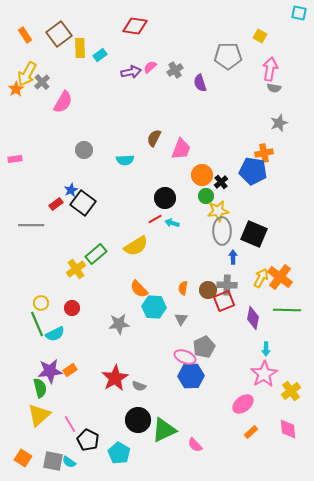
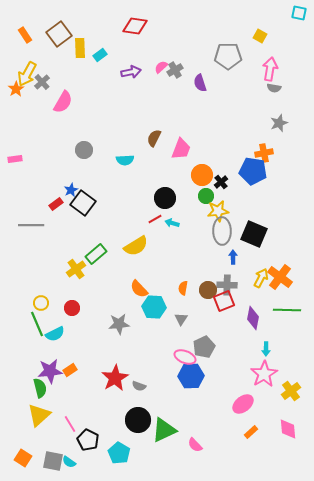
pink semicircle at (150, 67): moved 11 px right
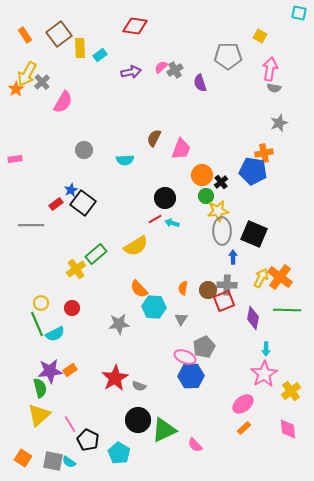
orange rectangle at (251, 432): moved 7 px left, 4 px up
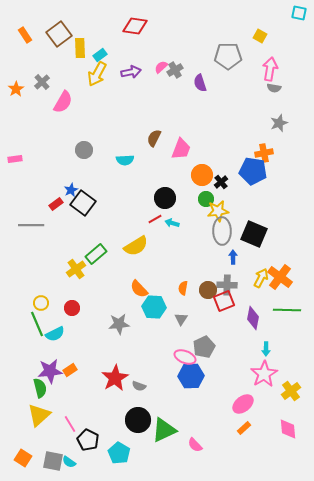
yellow arrow at (27, 74): moved 70 px right
green circle at (206, 196): moved 3 px down
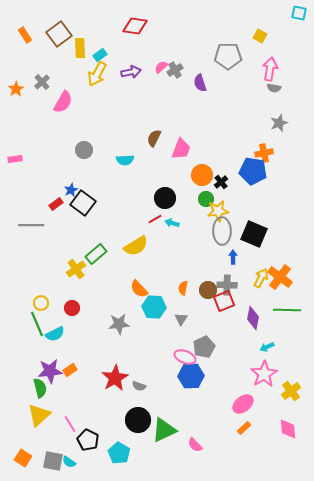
cyan arrow at (266, 349): moved 1 px right, 2 px up; rotated 64 degrees clockwise
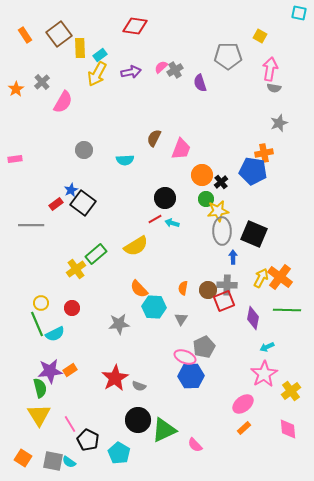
yellow triangle at (39, 415): rotated 20 degrees counterclockwise
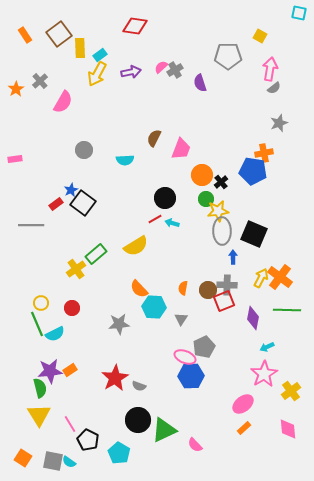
gray cross at (42, 82): moved 2 px left, 1 px up
gray semicircle at (274, 88): rotated 48 degrees counterclockwise
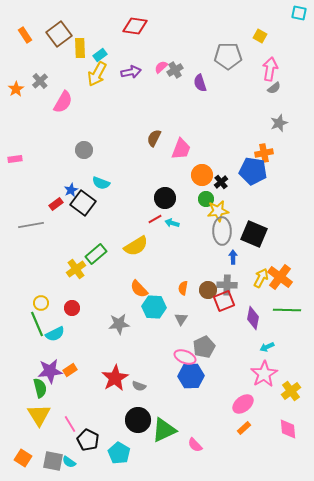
cyan semicircle at (125, 160): moved 24 px left, 23 px down; rotated 24 degrees clockwise
gray line at (31, 225): rotated 10 degrees counterclockwise
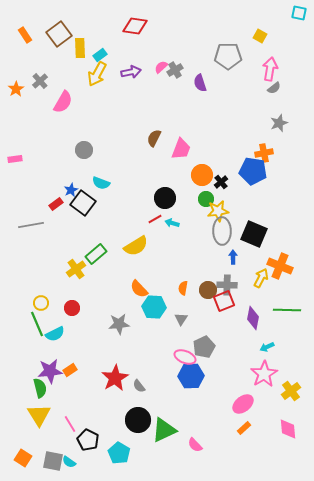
orange cross at (280, 277): moved 11 px up; rotated 15 degrees counterclockwise
gray semicircle at (139, 386): rotated 32 degrees clockwise
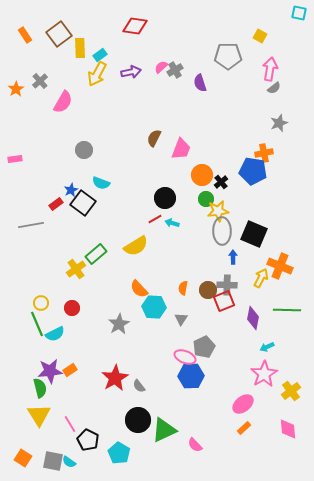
gray star at (119, 324): rotated 25 degrees counterclockwise
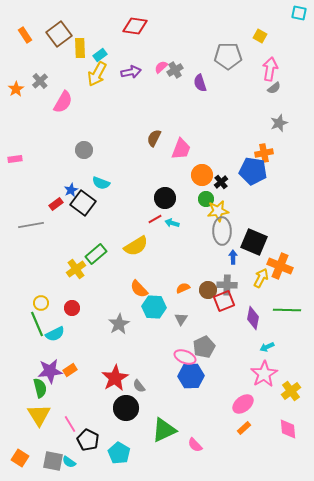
black square at (254, 234): moved 8 px down
orange semicircle at (183, 288): rotated 56 degrees clockwise
black circle at (138, 420): moved 12 px left, 12 px up
orange square at (23, 458): moved 3 px left
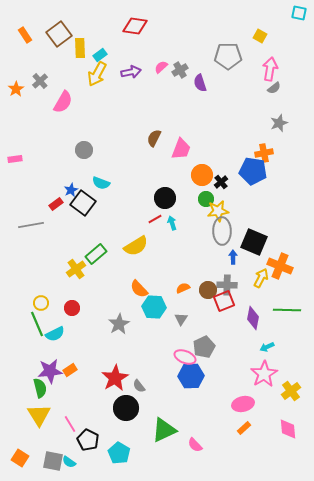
gray cross at (175, 70): moved 5 px right
cyan arrow at (172, 223): rotated 56 degrees clockwise
pink ellipse at (243, 404): rotated 25 degrees clockwise
